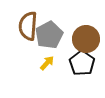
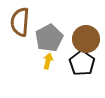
brown semicircle: moved 8 px left, 4 px up
gray pentagon: moved 3 px down
yellow arrow: moved 1 px right, 2 px up; rotated 28 degrees counterclockwise
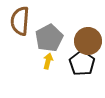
brown semicircle: moved 1 px up
brown circle: moved 2 px right, 2 px down
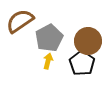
brown semicircle: rotated 52 degrees clockwise
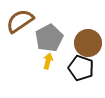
brown circle: moved 2 px down
black pentagon: moved 1 px left, 5 px down; rotated 15 degrees counterclockwise
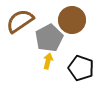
brown circle: moved 16 px left, 23 px up
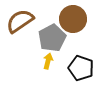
brown circle: moved 1 px right, 1 px up
gray pentagon: moved 3 px right
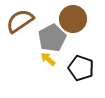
yellow arrow: moved 2 px up; rotated 63 degrees counterclockwise
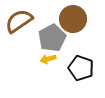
brown semicircle: moved 1 px left
yellow arrow: rotated 56 degrees counterclockwise
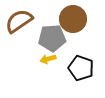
gray pentagon: rotated 24 degrees clockwise
